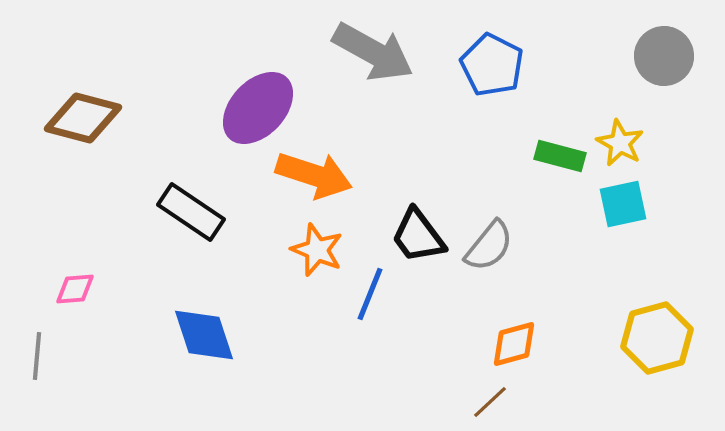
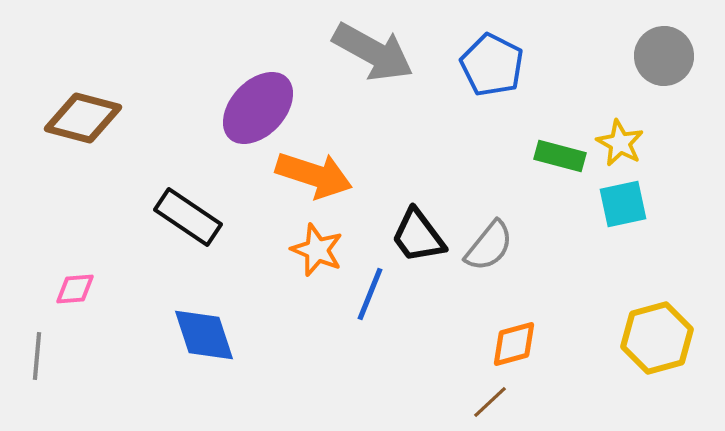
black rectangle: moved 3 px left, 5 px down
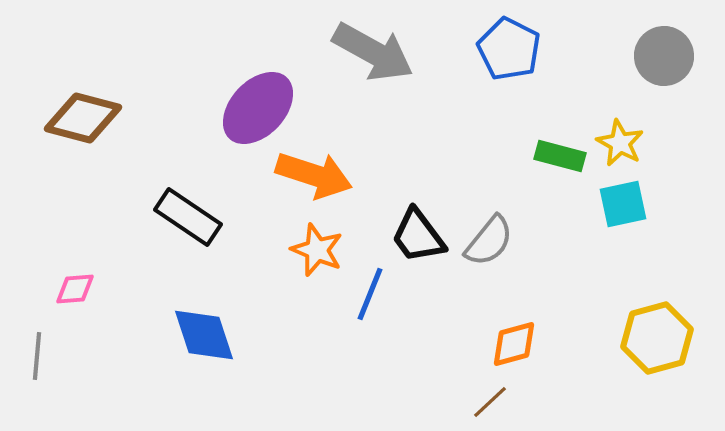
blue pentagon: moved 17 px right, 16 px up
gray semicircle: moved 5 px up
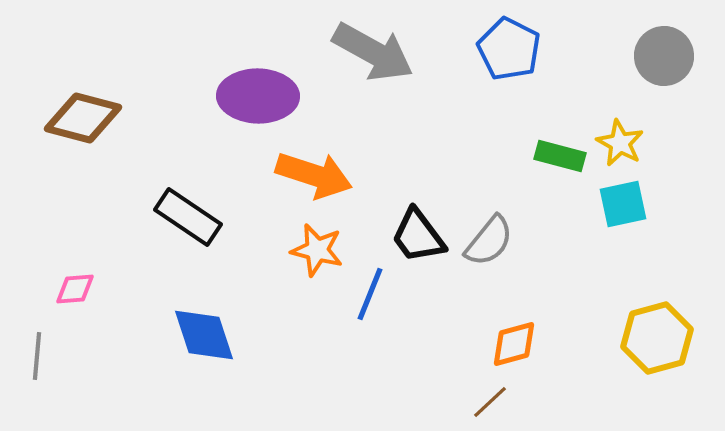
purple ellipse: moved 12 px up; rotated 48 degrees clockwise
orange star: rotated 8 degrees counterclockwise
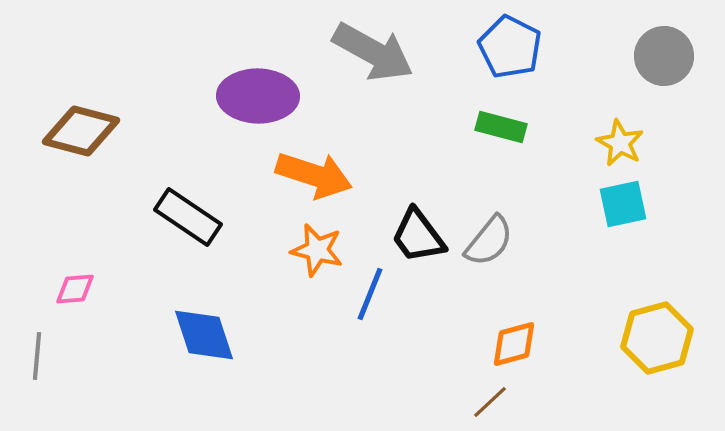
blue pentagon: moved 1 px right, 2 px up
brown diamond: moved 2 px left, 13 px down
green rectangle: moved 59 px left, 29 px up
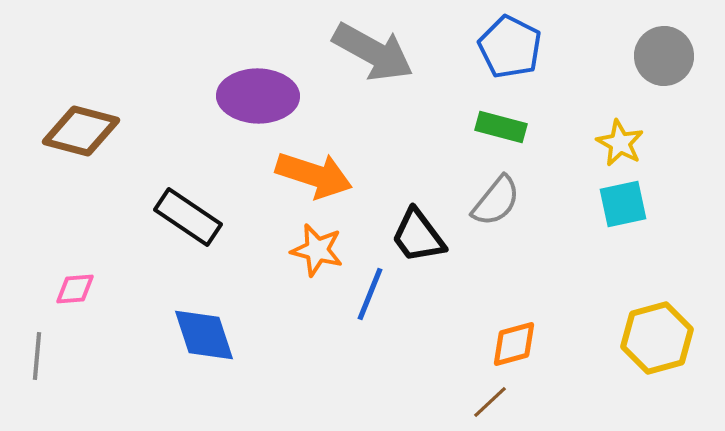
gray semicircle: moved 7 px right, 40 px up
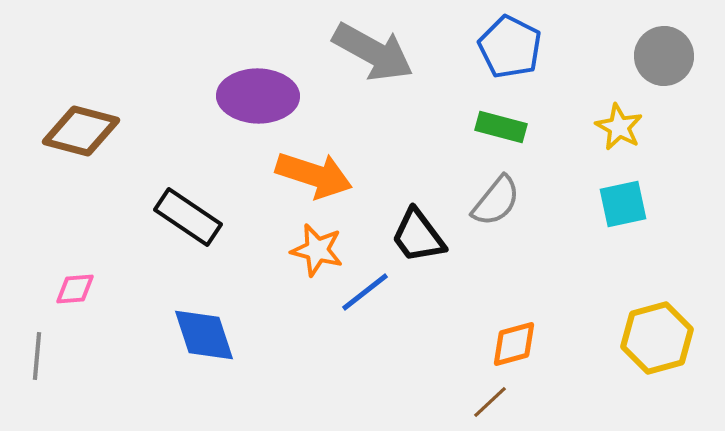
yellow star: moved 1 px left, 16 px up
blue line: moved 5 px left, 2 px up; rotated 30 degrees clockwise
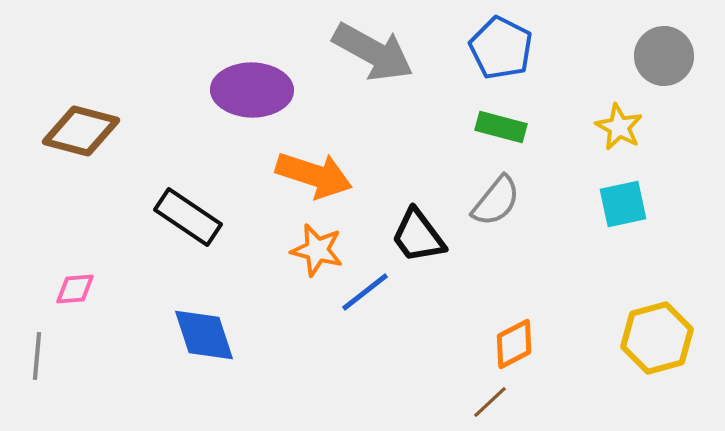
blue pentagon: moved 9 px left, 1 px down
purple ellipse: moved 6 px left, 6 px up
orange diamond: rotated 12 degrees counterclockwise
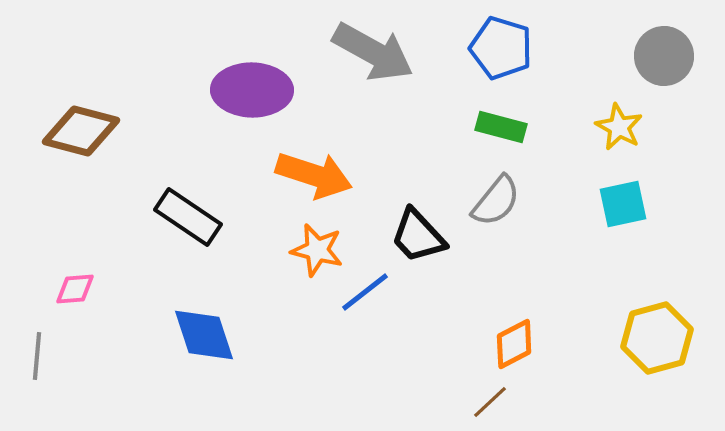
blue pentagon: rotated 10 degrees counterclockwise
black trapezoid: rotated 6 degrees counterclockwise
